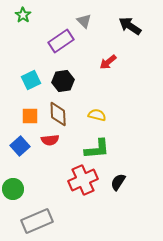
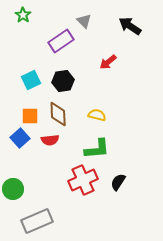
blue square: moved 8 px up
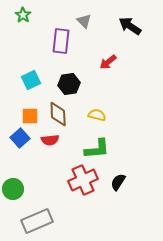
purple rectangle: rotated 50 degrees counterclockwise
black hexagon: moved 6 px right, 3 px down
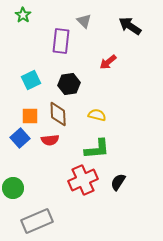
green circle: moved 1 px up
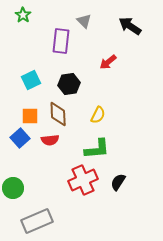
yellow semicircle: moved 1 px right; rotated 102 degrees clockwise
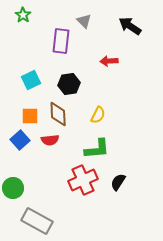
red arrow: moved 1 px right, 1 px up; rotated 36 degrees clockwise
blue square: moved 2 px down
gray rectangle: rotated 52 degrees clockwise
